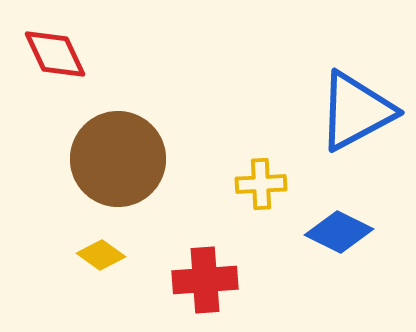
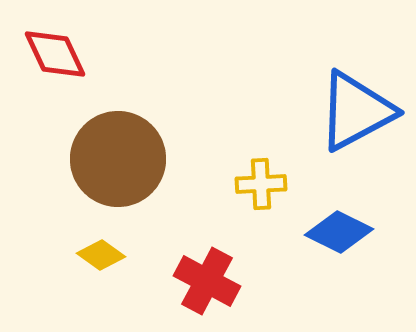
red cross: moved 2 px right, 1 px down; rotated 32 degrees clockwise
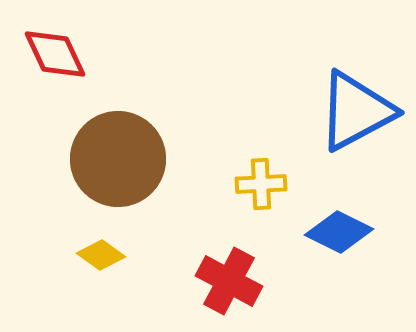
red cross: moved 22 px right
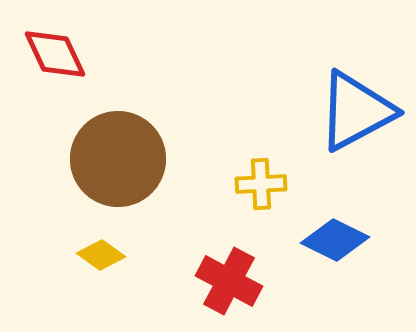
blue diamond: moved 4 px left, 8 px down
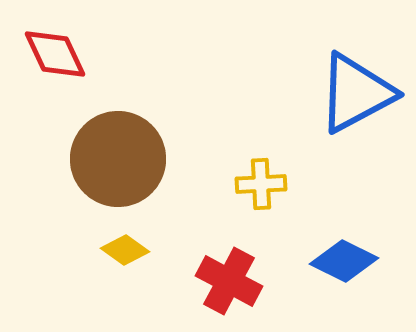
blue triangle: moved 18 px up
blue diamond: moved 9 px right, 21 px down
yellow diamond: moved 24 px right, 5 px up
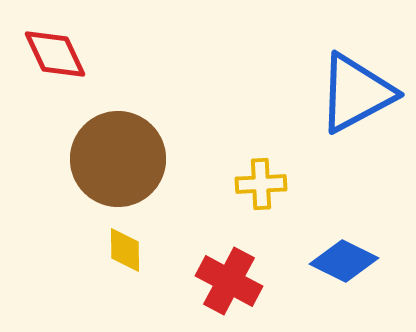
yellow diamond: rotated 54 degrees clockwise
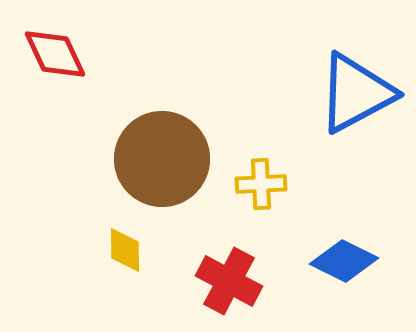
brown circle: moved 44 px right
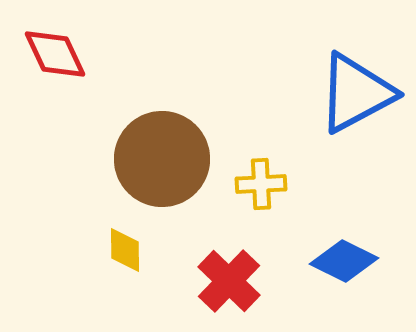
red cross: rotated 16 degrees clockwise
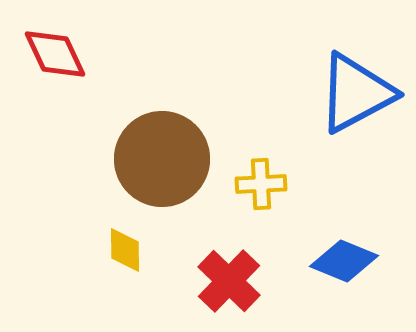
blue diamond: rotated 4 degrees counterclockwise
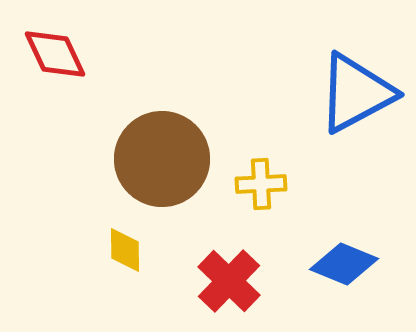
blue diamond: moved 3 px down
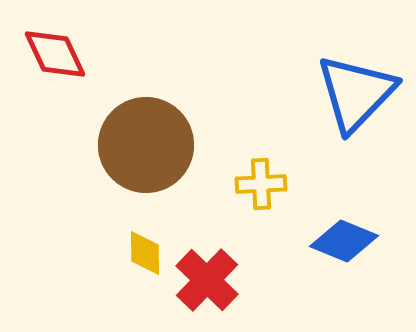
blue triangle: rotated 18 degrees counterclockwise
brown circle: moved 16 px left, 14 px up
yellow diamond: moved 20 px right, 3 px down
blue diamond: moved 23 px up
red cross: moved 22 px left, 1 px up
